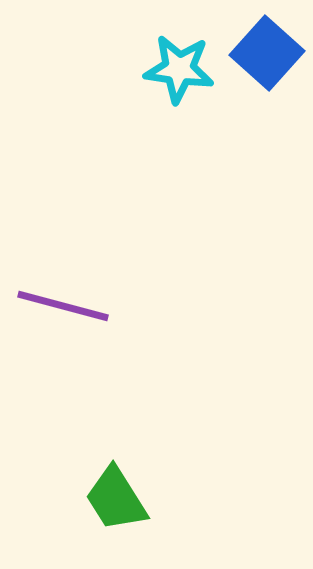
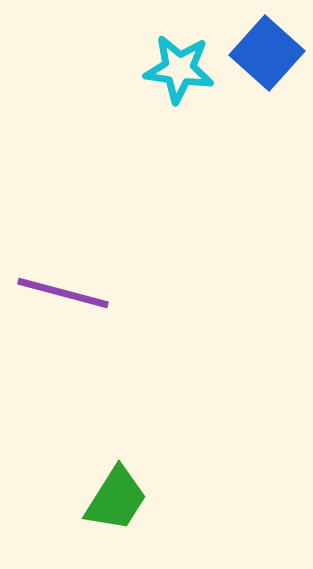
purple line: moved 13 px up
green trapezoid: rotated 116 degrees counterclockwise
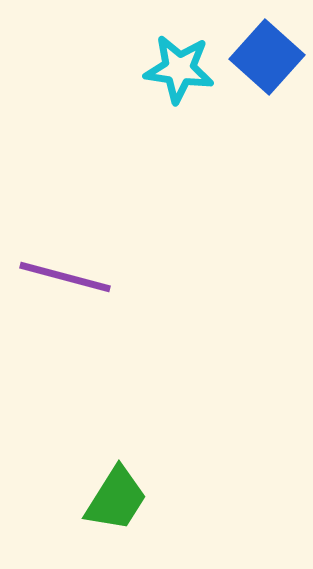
blue square: moved 4 px down
purple line: moved 2 px right, 16 px up
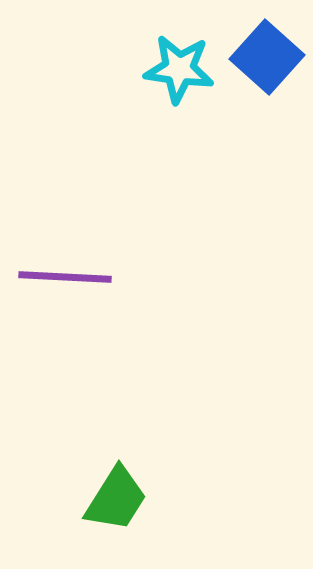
purple line: rotated 12 degrees counterclockwise
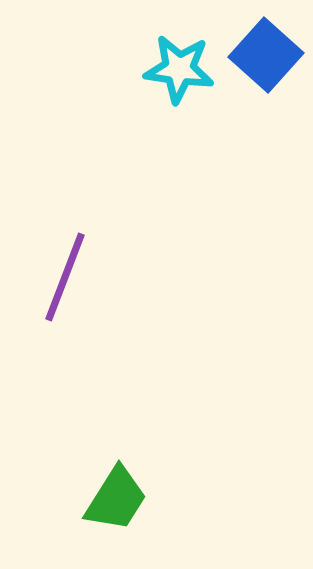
blue square: moved 1 px left, 2 px up
purple line: rotated 72 degrees counterclockwise
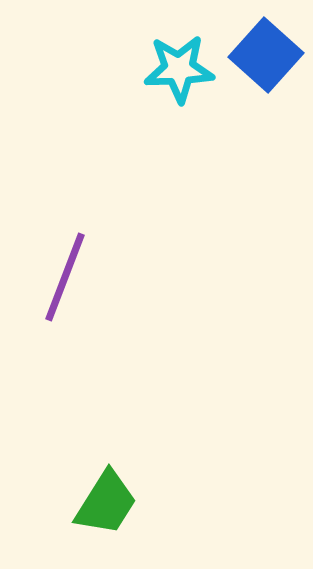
cyan star: rotated 10 degrees counterclockwise
green trapezoid: moved 10 px left, 4 px down
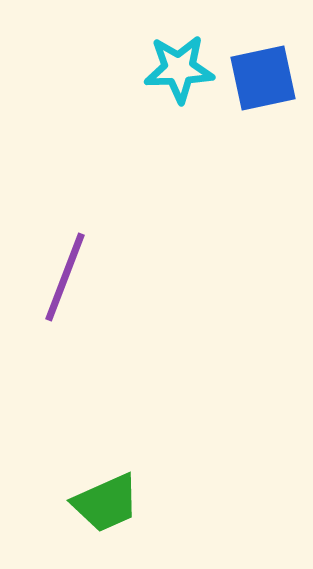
blue square: moved 3 px left, 23 px down; rotated 36 degrees clockwise
green trapezoid: rotated 34 degrees clockwise
